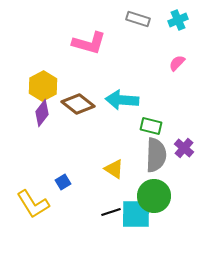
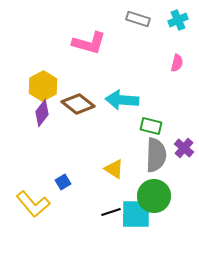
pink semicircle: rotated 150 degrees clockwise
yellow L-shape: rotated 8 degrees counterclockwise
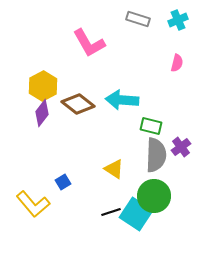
pink L-shape: rotated 44 degrees clockwise
purple cross: moved 3 px left, 1 px up; rotated 12 degrees clockwise
cyan square: rotated 32 degrees clockwise
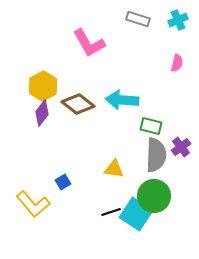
yellow triangle: rotated 25 degrees counterclockwise
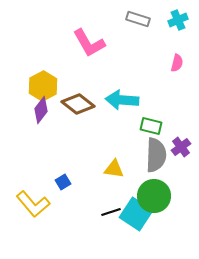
purple diamond: moved 1 px left, 3 px up
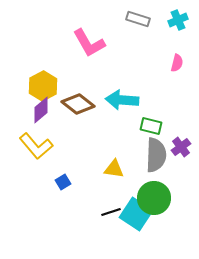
purple diamond: rotated 12 degrees clockwise
green circle: moved 2 px down
yellow L-shape: moved 3 px right, 58 px up
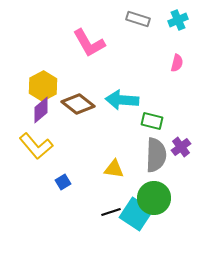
green rectangle: moved 1 px right, 5 px up
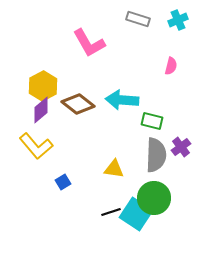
pink semicircle: moved 6 px left, 3 px down
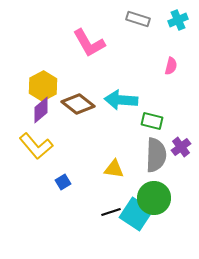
cyan arrow: moved 1 px left
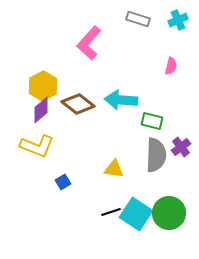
pink L-shape: rotated 72 degrees clockwise
yellow L-shape: moved 1 px right; rotated 28 degrees counterclockwise
green circle: moved 15 px right, 15 px down
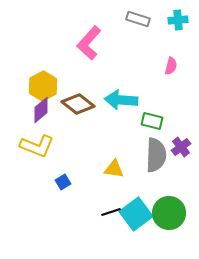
cyan cross: rotated 18 degrees clockwise
cyan square: rotated 20 degrees clockwise
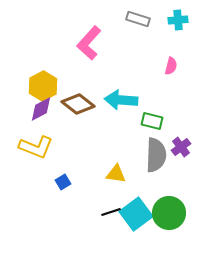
purple diamond: moved 1 px up; rotated 12 degrees clockwise
yellow L-shape: moved 1 px left, 1 px down
yellow triangle: moved 2 px right, 5 px down
